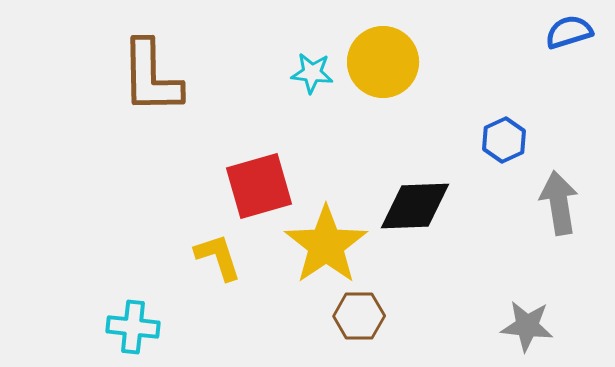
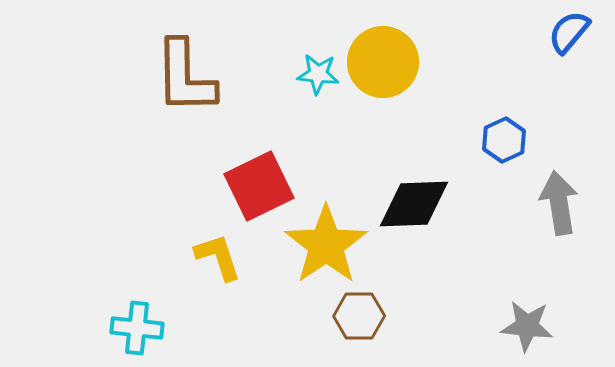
blue semicircle: rotated 33 degrees counterclockwise
cyan star: moved 6 px right, 1 px down
brown L-shape: moved 34 px right
red square: rotated 10 degrees counterclockwise
black diamond: moved 1 px left, 2 px up
cyan cross: moved 4 px right, 1 px down
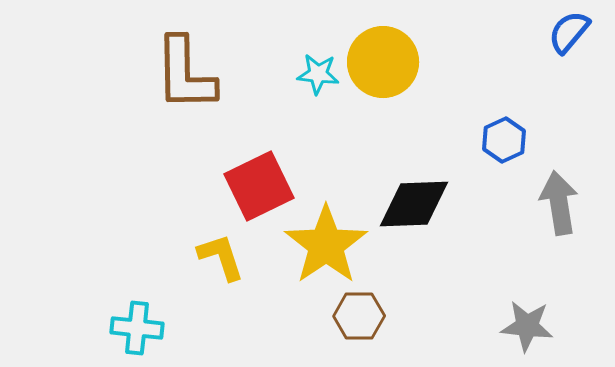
brown L-shape: moved 3 px up
yellow L-shape: moved 3 px right
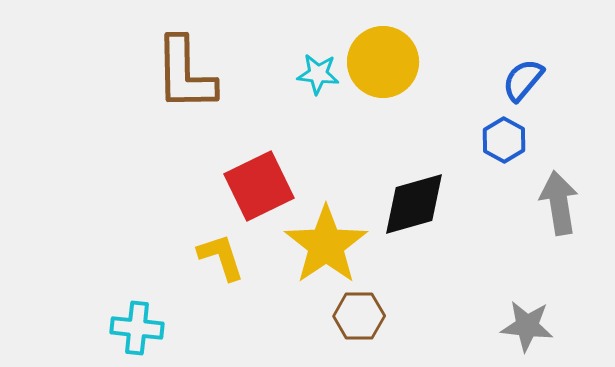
blue semicircle: moved 46 px left, 48 px down
blue hexagon: rotated 6 degrees counterclockwise
black diamond: rotated 14 degrees counterclockwise
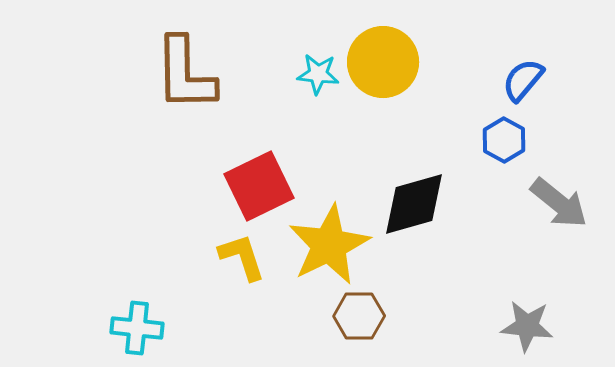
gray arrow: rotated 138 degrees clockwise
yellow star: moved 3 px right; rotated 8 degrees clockwise
yellow L-shape: moved 21 px right
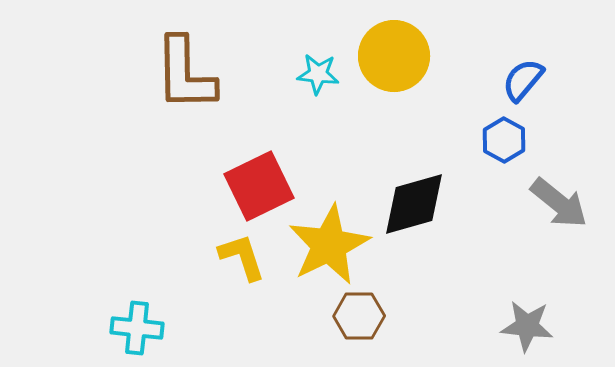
yellow circle: moved 11 px right, 6 px up
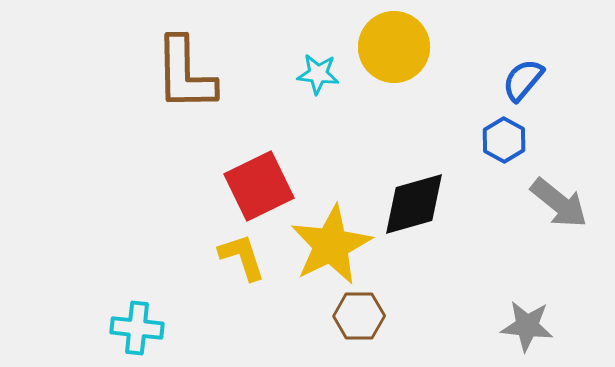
yellow circle: moved 9 px up
yellow star: moved 2 px right
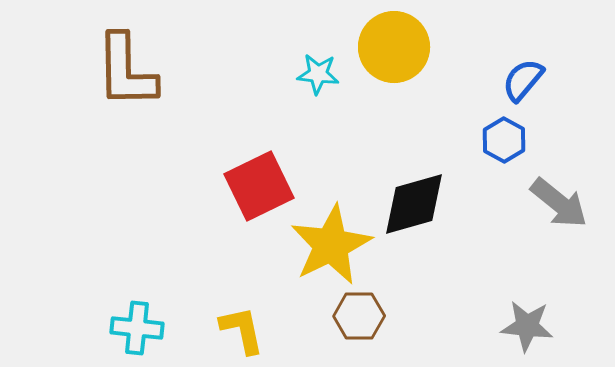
brown L-shape: moved 59 px left, 3 px up
yellow L-shape: moved 73 px down; rotated 6 degrees clockwise
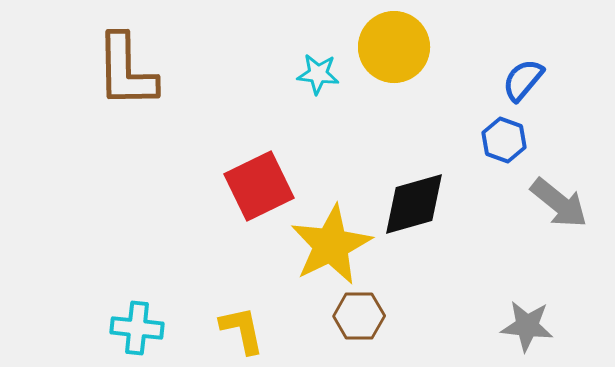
blue hexagon: rotated 9 degrees counterclockwise
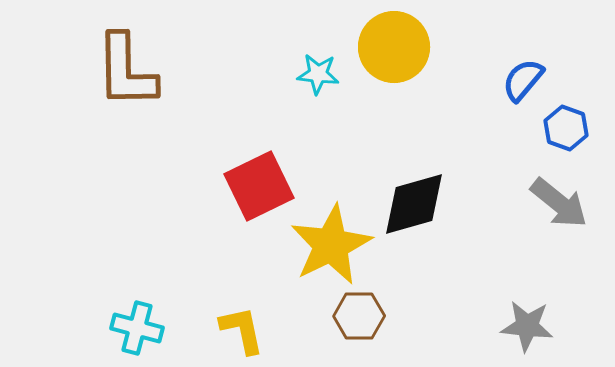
blue hexagon: moved 62 px right, 12 px up
cyan cross: rotated 9 degrees clockwise
